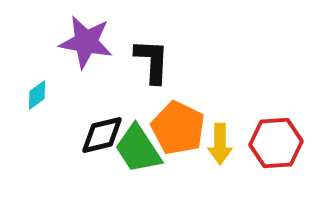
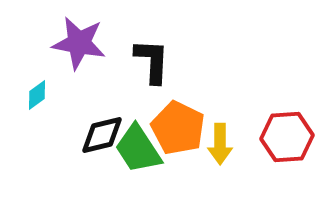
purple star: moved 7 px left, 1 px down
red hexagon: moved 11 px right, 6 px up
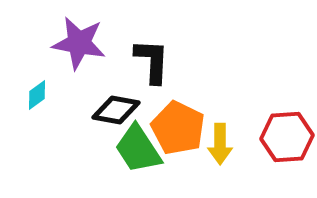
black diamond: moved 14 px right, 25 px up; rotated 24 degrees clockwise
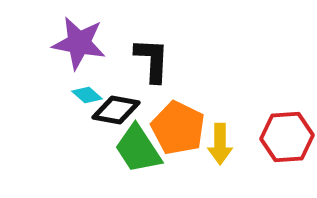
black L-shape: moved 1 px up
cyan diamond: moved 50 px right; rotated 76 degrees clockwise
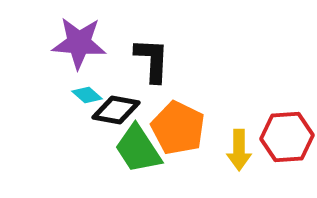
purple star: rotated 6 degrees counterclockwise
yellow arrow: moved 19 px right, 6 px down
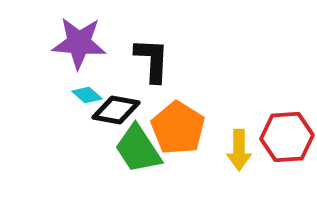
orange pentagon: rotated 6 degrees clockwise
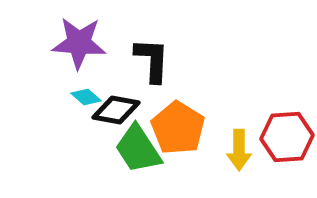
cyan diamond: moved 1 px left, 2 px down
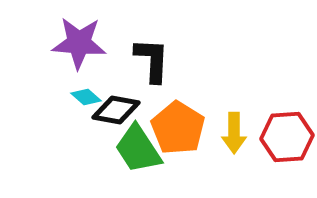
yellow arrow: moved 5 px left, 17 px up
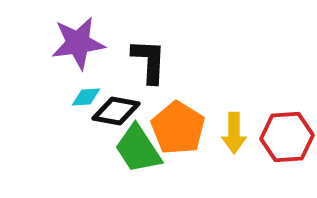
purple star: moved 1 px left; rotated 12 degrees counterclockwise
black L-shape: moved 3 px left, 1 px down
cyan diamond: rotated 44 degrees counterclockwise
black diamond: moved 1 px down
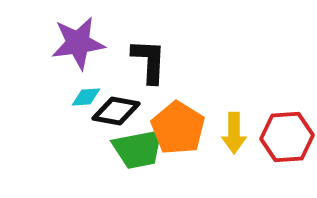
green trapezoid: rotated 68 degrees counterclockwise
